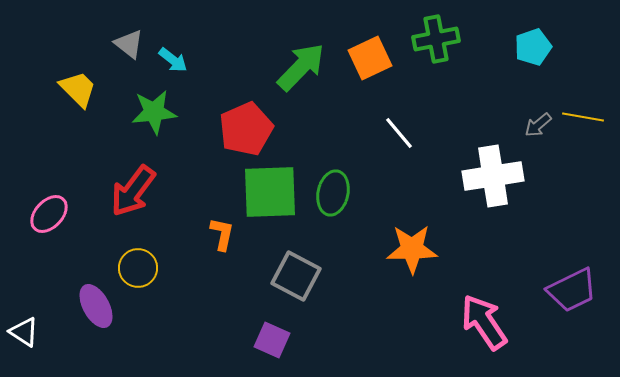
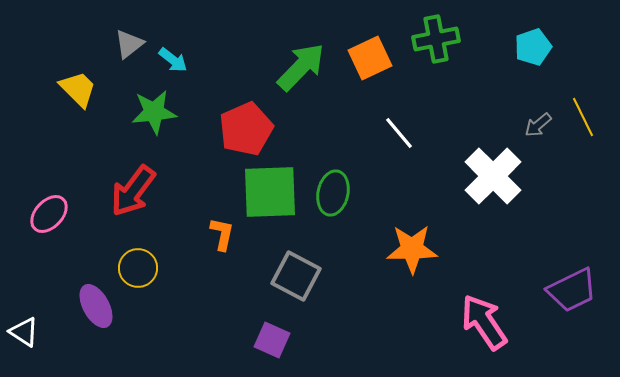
gray triangle: rotated 44 degrees clockwise
yellow line: rotated 54 degrees clockwise
white cross: rotated 36 degrees counterclockwise
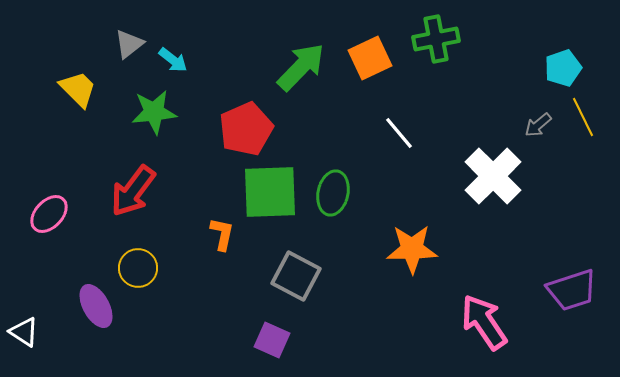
cyan pentagon: moved 30 px right, 21 px down
purple trapezoid: rotated 8 degrees clockwise
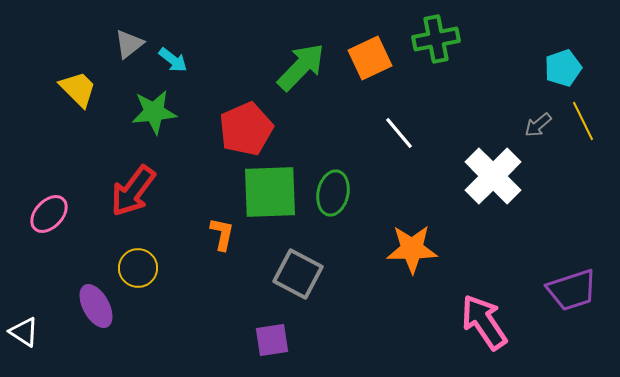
yellow line: moved 4 px down
gray square: moved 2 px right, 2 px up
purple square: rotated 33 degrees counterclockwise
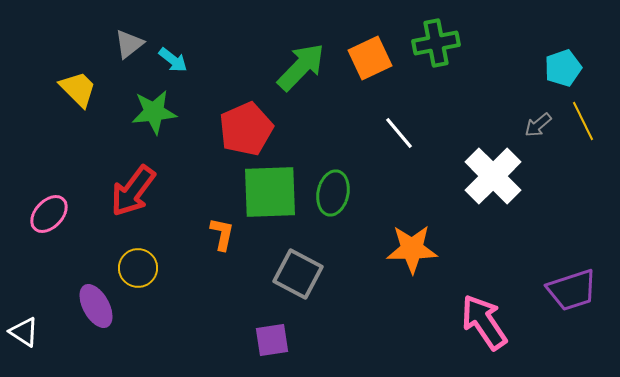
green cross: moved 4 px down
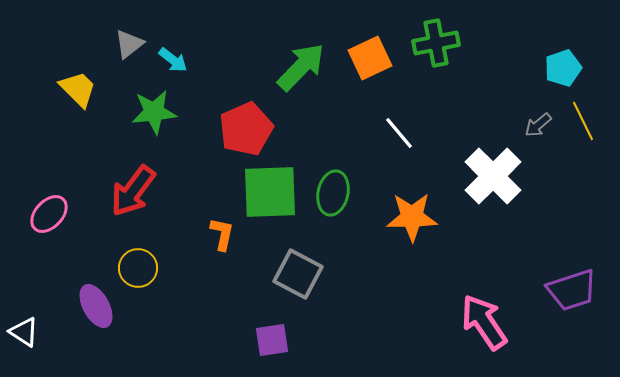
orange star: moved 32 px up
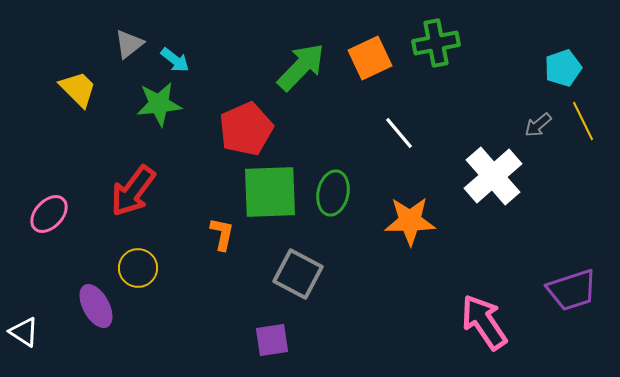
cyan arrow: moved 2 px right
green star: moved 5 px right, 8 px up
white cross: rotated 4 degrees clockwise
orange star: moved 2 px left, 4 px down
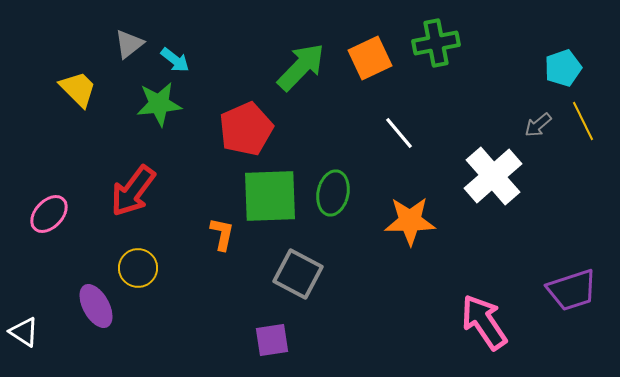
green square: moved 4 px down
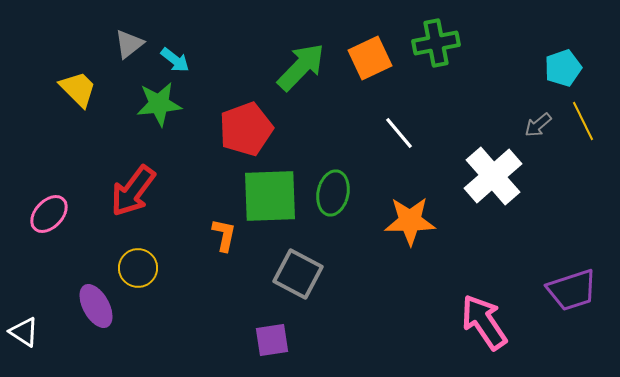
red pentagon: rotated 4 degrees clockwise
orange L-shape: moved 2 px right, 1 px down
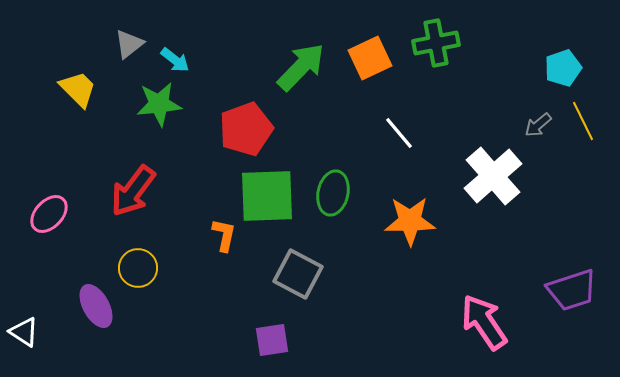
green square: moved 3 px left
